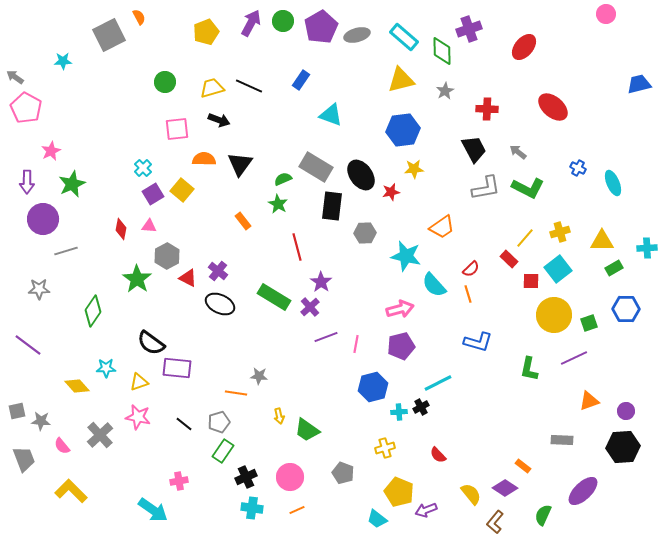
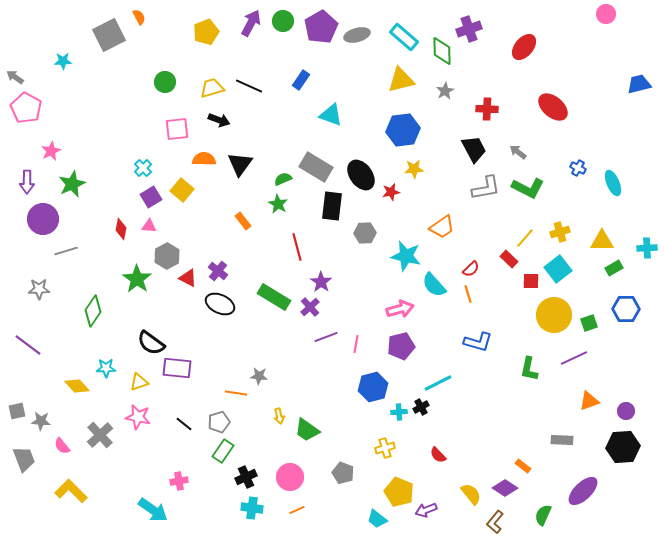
purple square at (153, 194): moved 2 px left, 3 px down
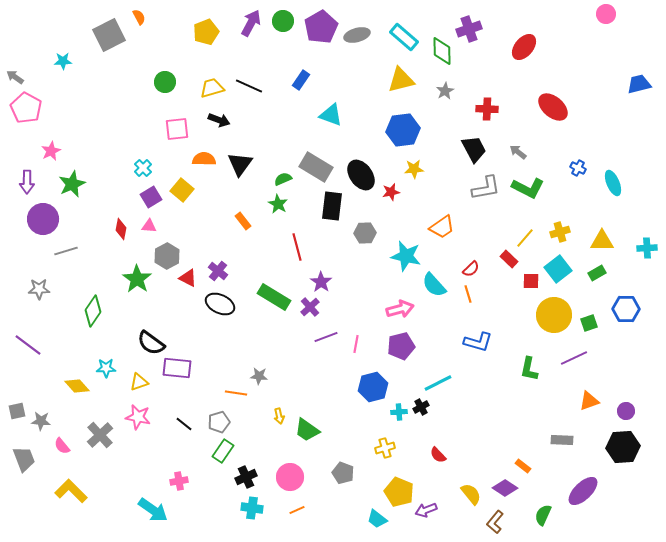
green rectangle at (614, 268): moved 17 px left, 5 px down
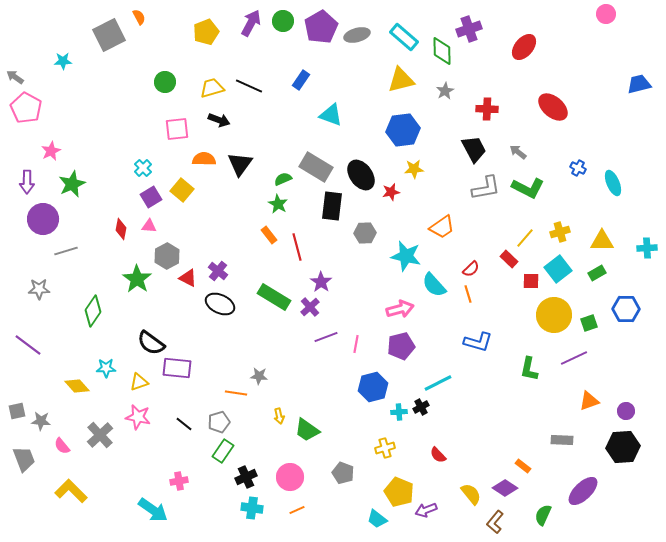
orange rectangle at (243, 221): moved 26 px right, 14 px down
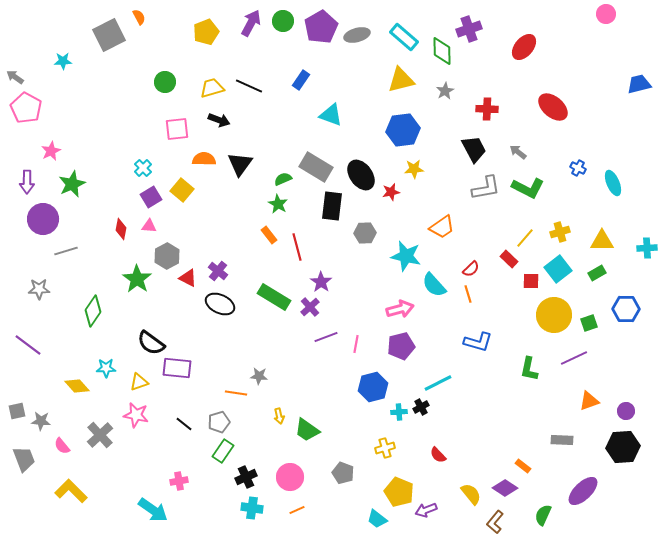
pink star at (138, 417): moved 2 px left, 2 px up
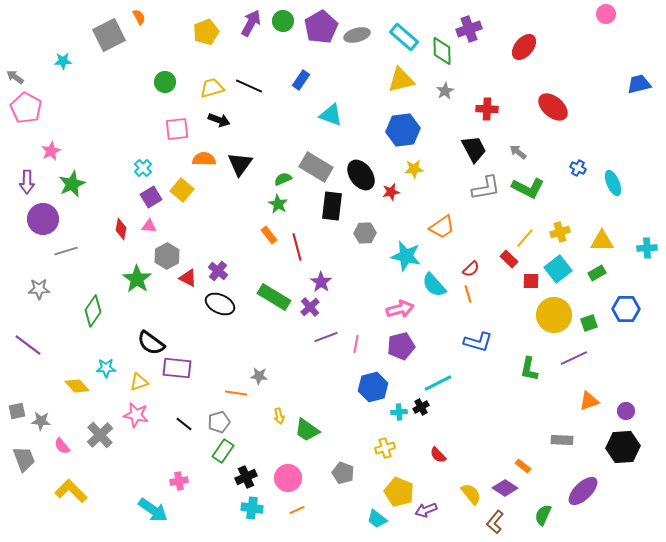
pink circle at (290, 477): moved 2 px left, 1 px down
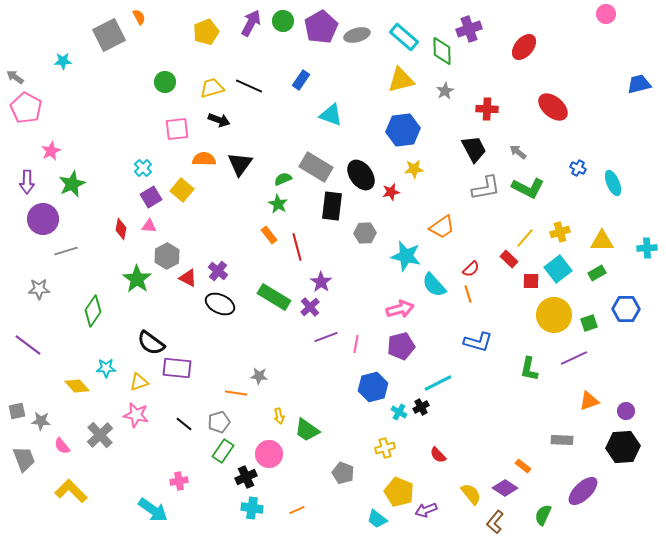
cyan cross at (399, 412): rotated 35 degrees clockwise
pink circle at (288, 478): moved 19 px left, 24 px up
